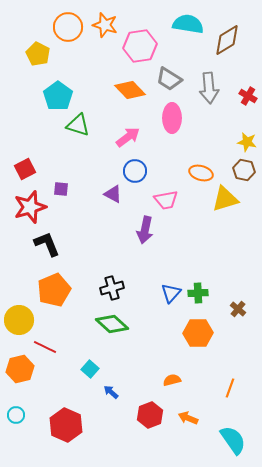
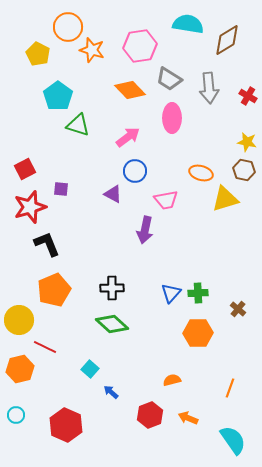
orange star at (105, 25): moved 13 px left, 25 px down
black cross at (112, 288): rotated 15 degrees clockwise
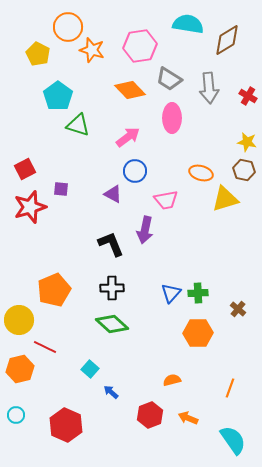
black L-shape at (47, 244): moved 64 px right
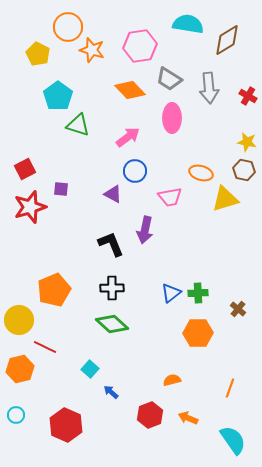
pink trapezoid at (166, 200): moved 4 px right, 3 px up
blue triangle at (171, 293): rotated 10 degrees clockwise
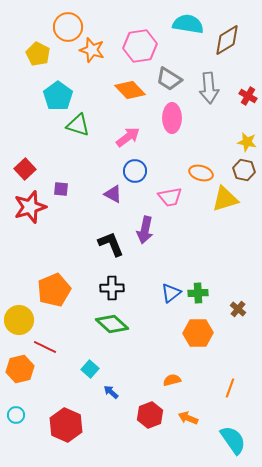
red square at (25, 169): rotated 15 degrees counterclockwise
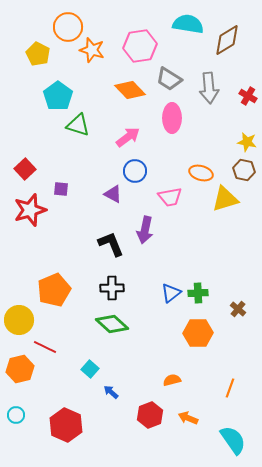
red star at (30, 207): moved 3 px down
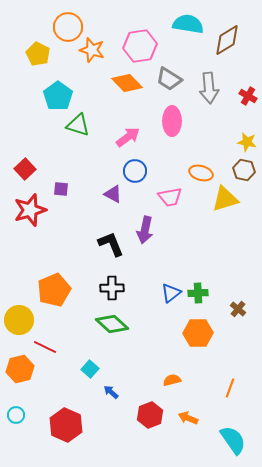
orange diamond at (130, 90): moved 3 px left, 7 px up
pink ellipse at (172, 118): moved 3 px down
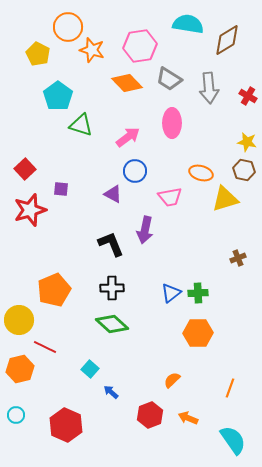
pink ellipse at (172, 121): moved 2 px down
green triangle at (78, 125): moved 3 px right
brown cross at (238, 309): moved 51 px up; rotated 28 degrees clockwise
orange semicircle at (172, 380): rotated 30 degrees counterclockwise
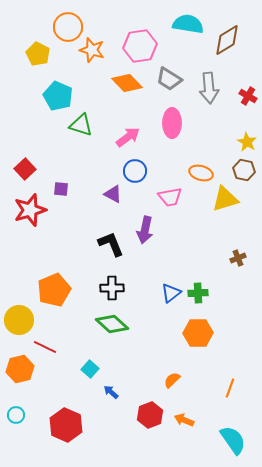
cyan pentagon at (58, 96): rotated 12 degrees counterclockwise
yellow star at (247, 142): rotated 18 degrees clockwise
orange arrow at (188, 418): moved 4 px left, 2 px down
